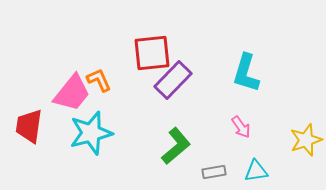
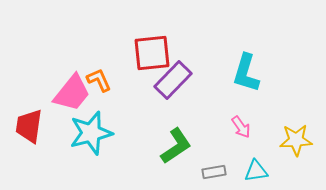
yellow star: moved 10 px left; rotated 16 degrees clockwise
green L-shape: rotated 6 degrees clockwise
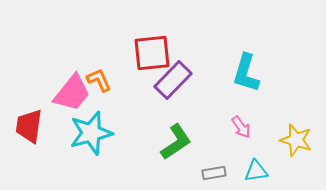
yellow star: rotated 20 degrees clockwise
green L-shape: moved 4 px up
gray rectangle: moved 1 px down
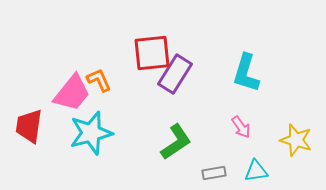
purple rectangle: moved 2 px right, 6 px up; rotated 12 degrees counterclockwise
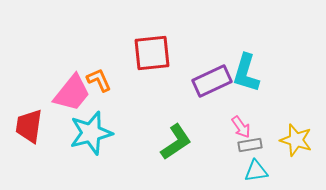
purple rectangle: moved 37 px right, 7 px down; rotated 33 degrees clockwise
gray rectangle: moved 36 px right, 28 px up
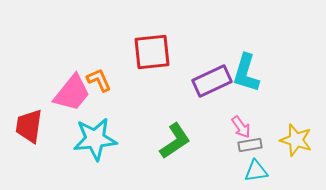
red square: moved 1 px up
cyan star: moved 4 px right, 6 px down; rotated 9 degrees clockwise
green L-shape: moved 1 px left, 1 px up
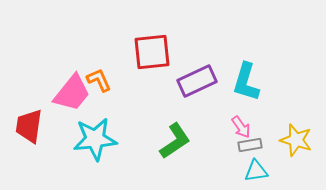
cyan L-shape: moved 9 px down
purple rectangle: moved 15 px left
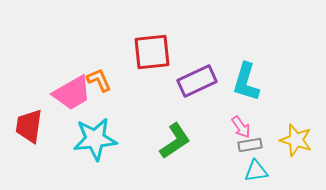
pink trapezoid: rotated 21 degrees clockwise
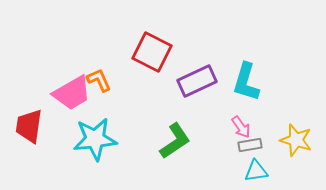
red square: rotated 33 degrees clockwise
